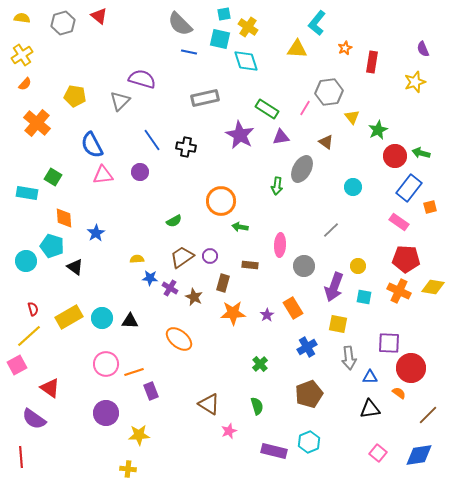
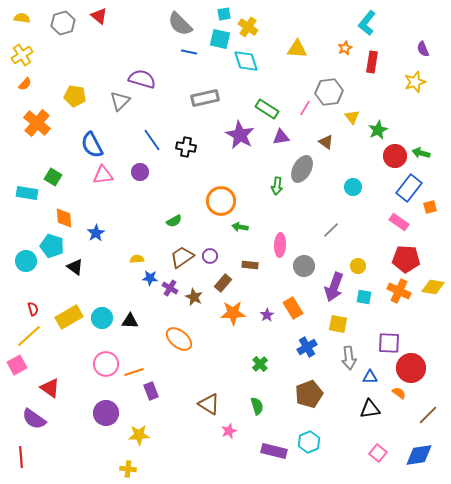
cyan L-shape at (317, 23): moved 50 px right
brown rectangle at (223, 283): rotated 24 degrees clockwise
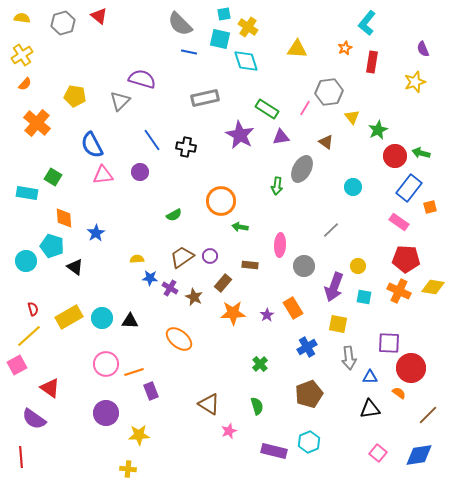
green semicircle at (174, 221): moved 6 px up
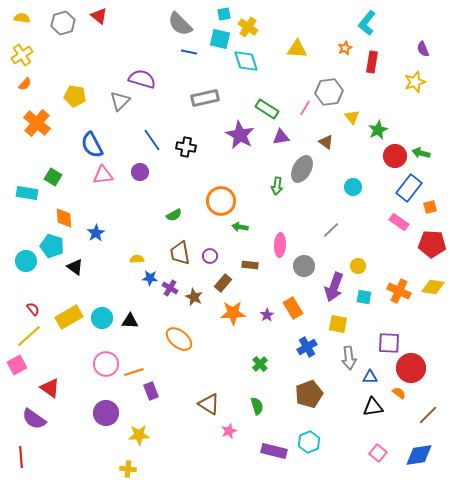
brown trapezoid at (182, 257): moved 2 px left, 4 px up; rotated 65 degrees counterclockwise
red pentagon at (406, 259): moved 26 px right, 15 px up
red semicircle at (33, 309): rotated 24 degrees counterclockwise
black triangle at (370, 409): moved 3 px right, 2 px up
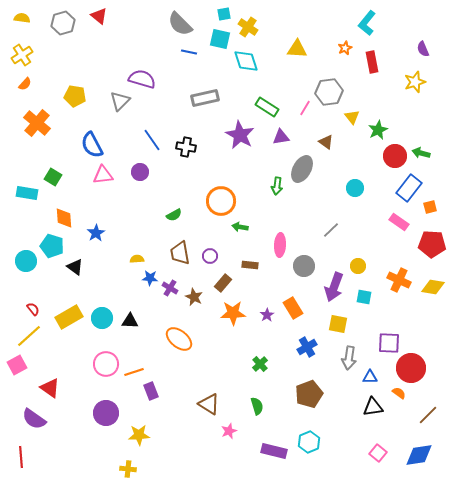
red rectangle at (372, 62): rotated 20 degrees counterclockwise
green rectangle at (267, 109): moved 2 px up
cyan circle at (353, 187): moved 2 px right, 1 px down
orange cross at (399, 291): moved 11 px up
gray arrow at (349, 358): rotated 15 degrees clockwise
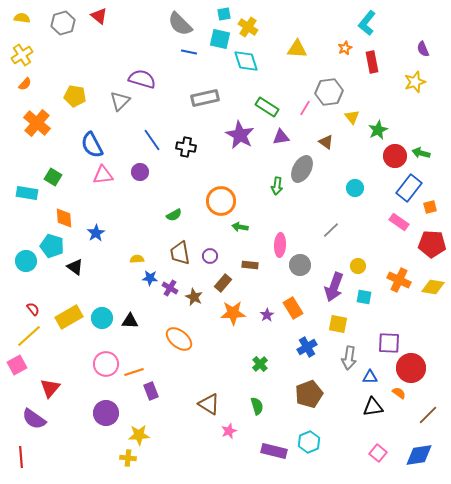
gray circle at (304, 266): moved 4 px left, 1 px up
red triangle at (50, 388): rotated 35 degrees clockwise
yellow cross at (128, 469): moved 11 px up
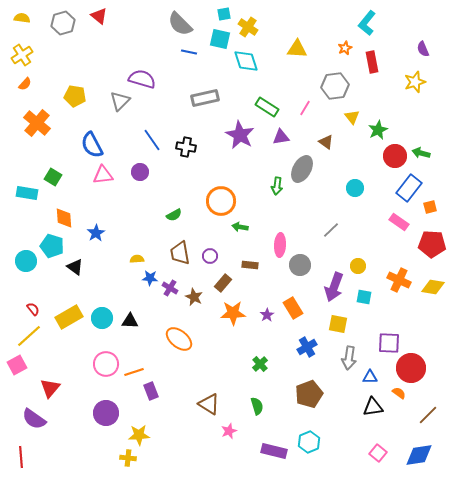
gray hexagon at (329, 92): moved 6 px right, 6 px up
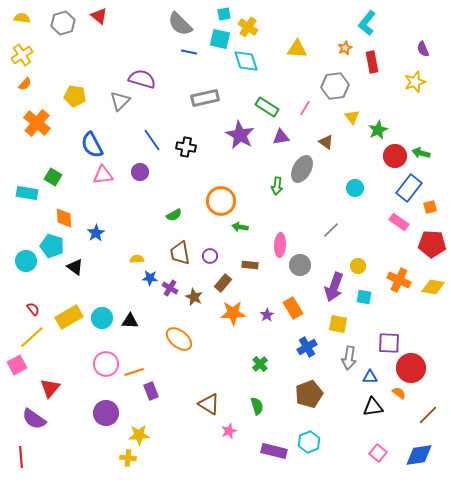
yellow line at (29, 336): moved 3 px right, 1 px down
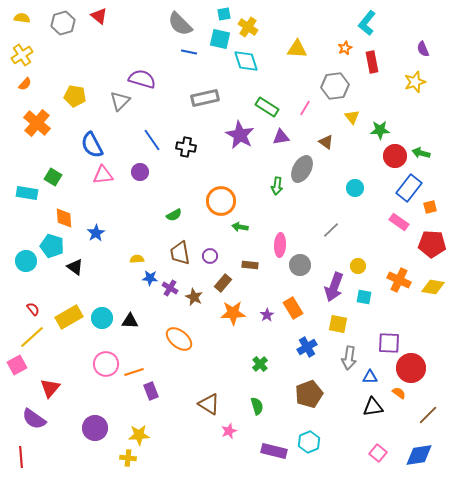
green star at (378, 130): moved 2 px right; rotated 24 degrees clockwise
purple circle at (106, 413): moved 11 px left, 15 px down
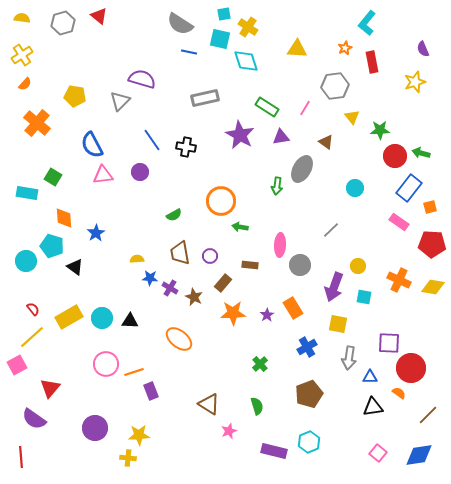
gray semicircle at (180, 24): rotated 12 degrees counterclockwise
